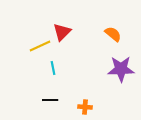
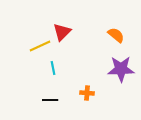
orange semicircle: moved 3 px right, 1 px down
orange cross: moved 2 px right, 14 px up
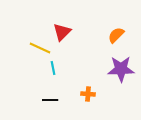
orange semicircle: rotated 84 degrees counterclockwise
yellow line: moved 2 px down; rotated 50 degrees clockwise
orange cross: moved 1 px right, 1 px down
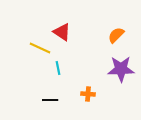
red triangle: rotated 42 degrees counterclockwise
cyan line: moved 5 px right
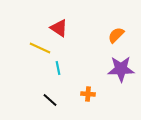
red triangle: moved 3 px left, 4 px up
black line: rotated 42 degrees clockwise
